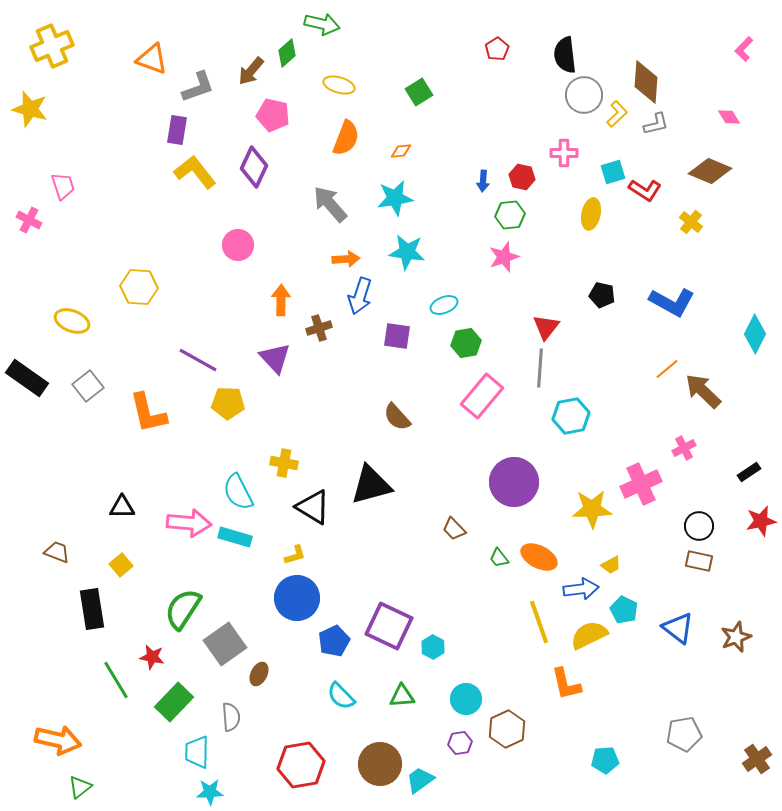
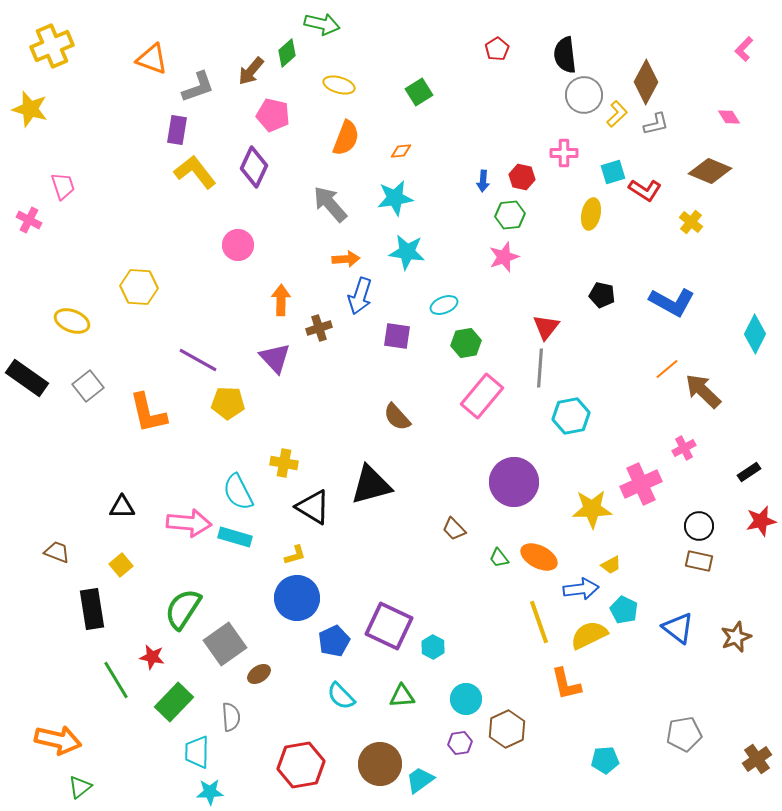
brown diamond at (646, 82): rotated 24 degrees clockwise
brown ellipse at (259, 674): rotated 30 degrees clockwise
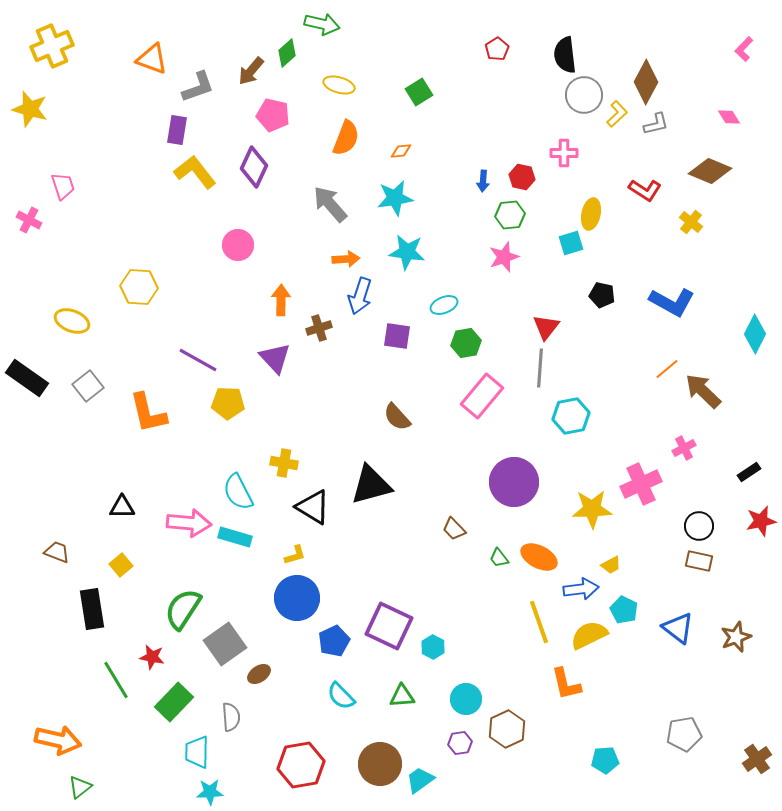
cyan square at (613, 172): moved 42 px left, 71 px down
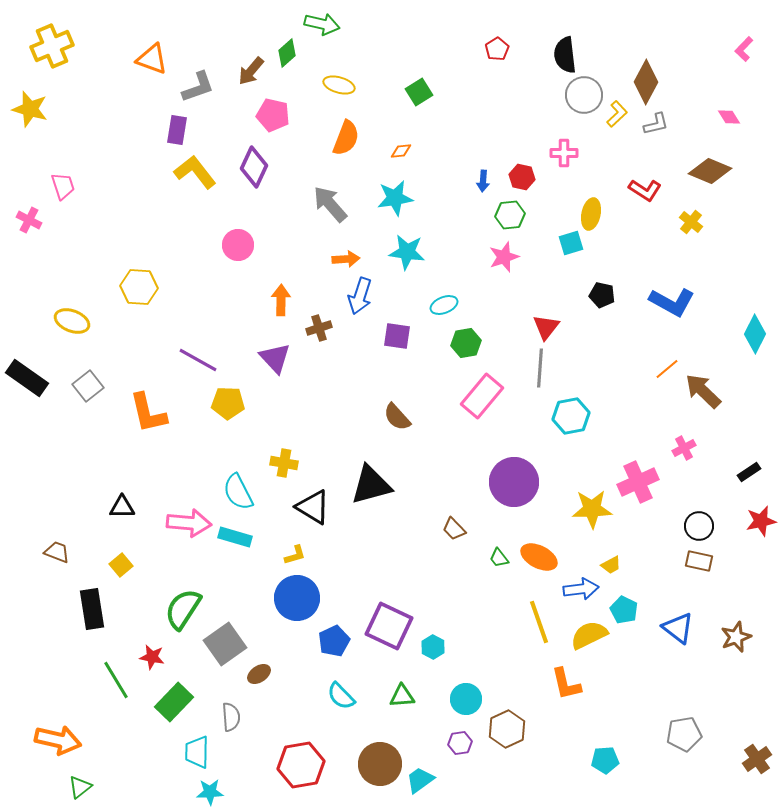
pink cross at (641, 484): moved 3 px left, 2 px up
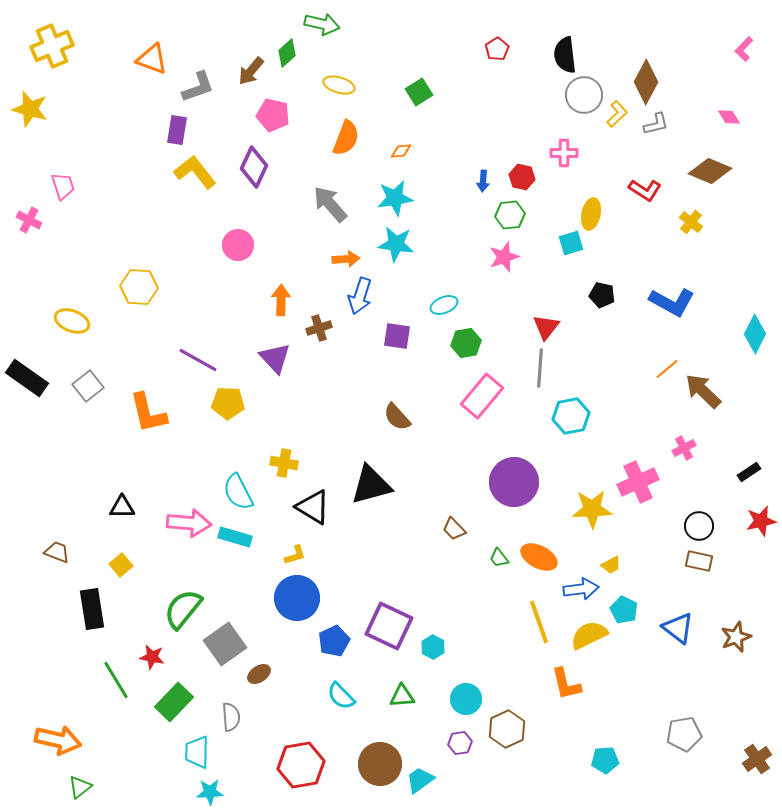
cyan star at (407, 252): moved 11 px left, 8 px up
green semicircle at (183, 609): rotated 6 degrees clockwise
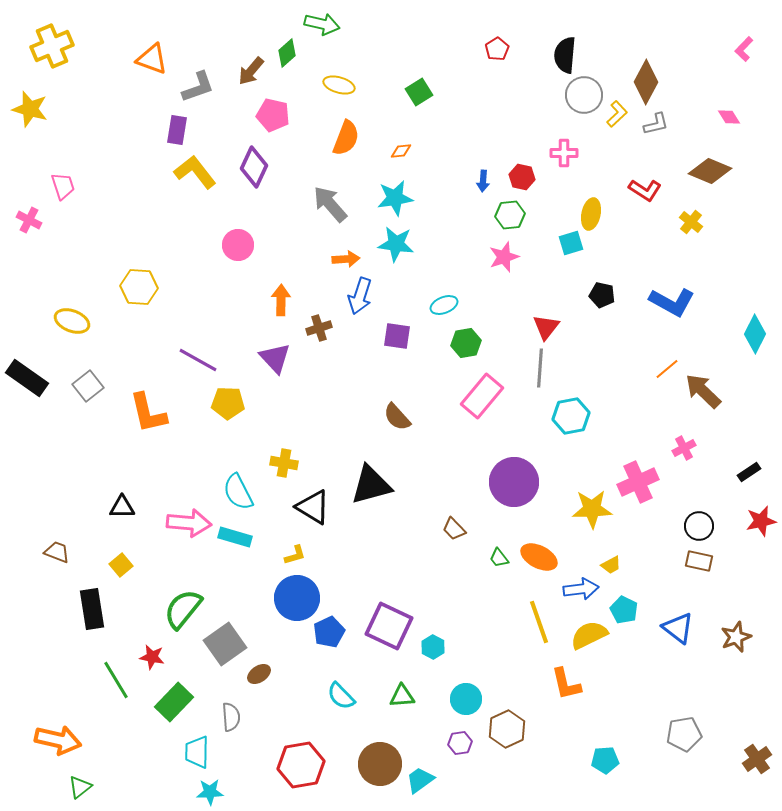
black semicircle at (565, 55): rotated 12 degrees clockwise
blue pentagon at (334, 641): moved 5 px left, 9 px up
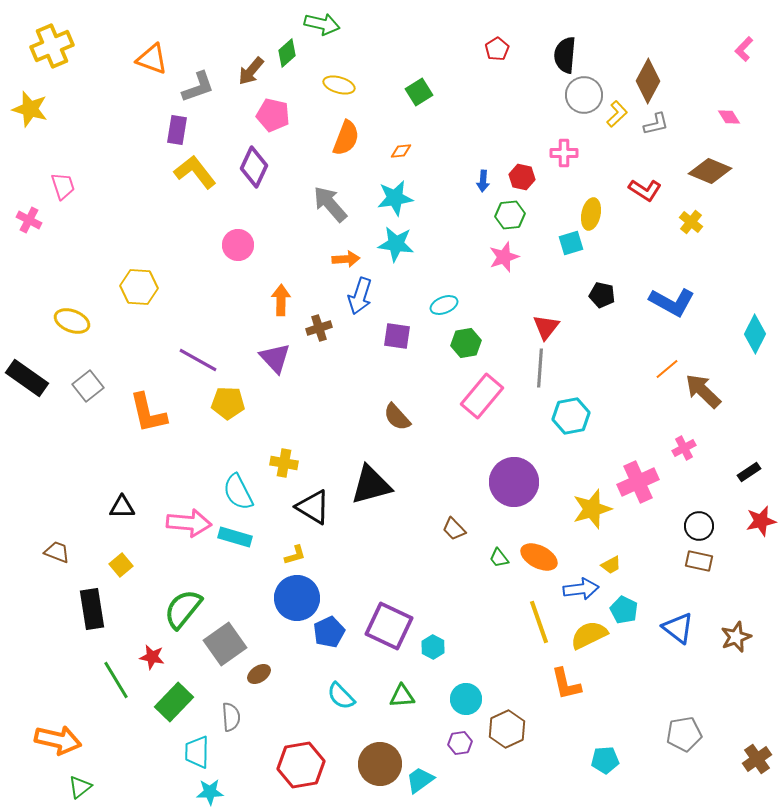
brown diamond at (646, 82): moved 2 px right, 1 px up
yellow star at (592, 509): rotated 15 degrees counterclockwise
